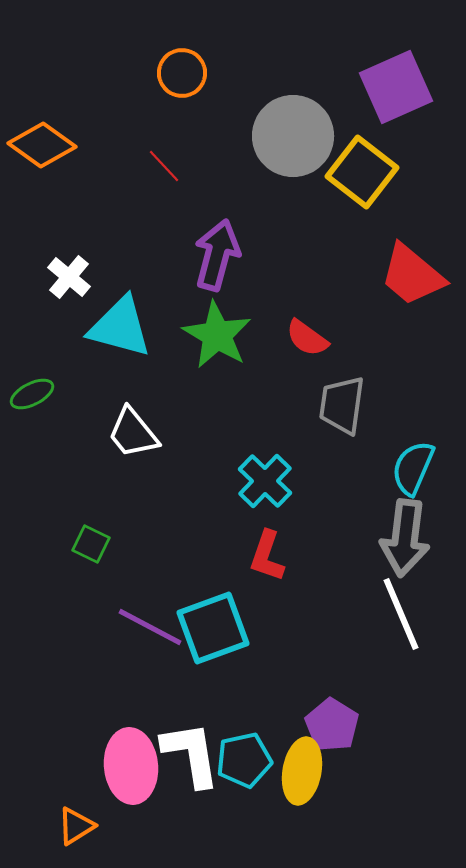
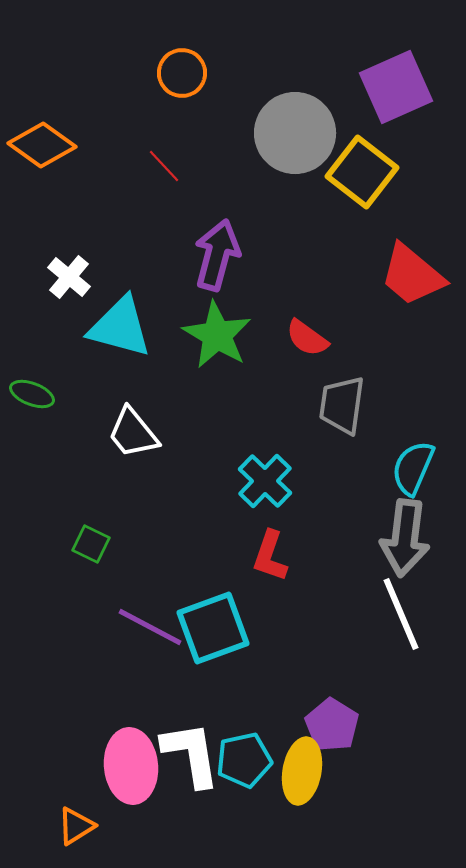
gray circle: moved 2 px right, 3 px up
green ellipse: rotated 48 degrees clockwise
red L-shape: moved 3 px right
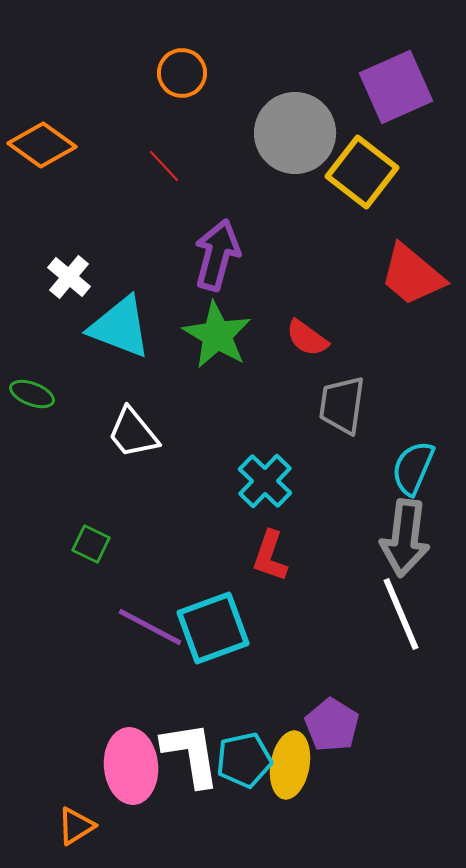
cyan triangle: rotated 6 degrees clockwise
yellow ellipse: moved 12 px left, 6 px up
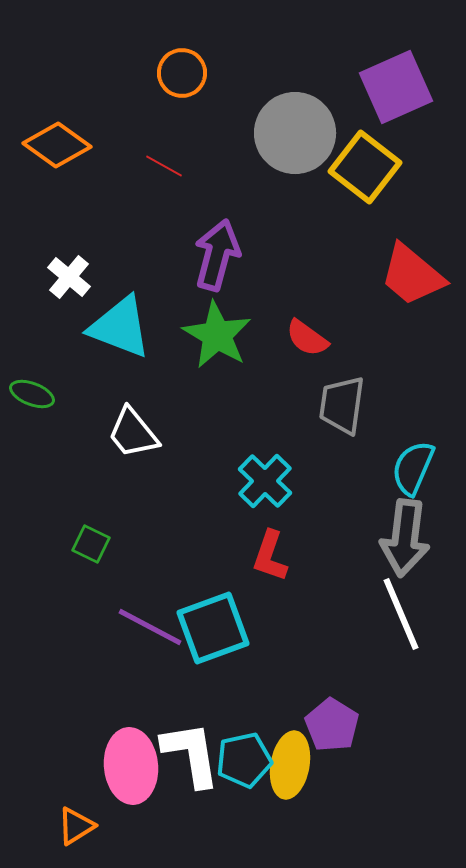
orange diamond: moved 15 px right
red line: rotated 18 degrees counterclockwise
yellow square: moved 3 px right, 5 px up
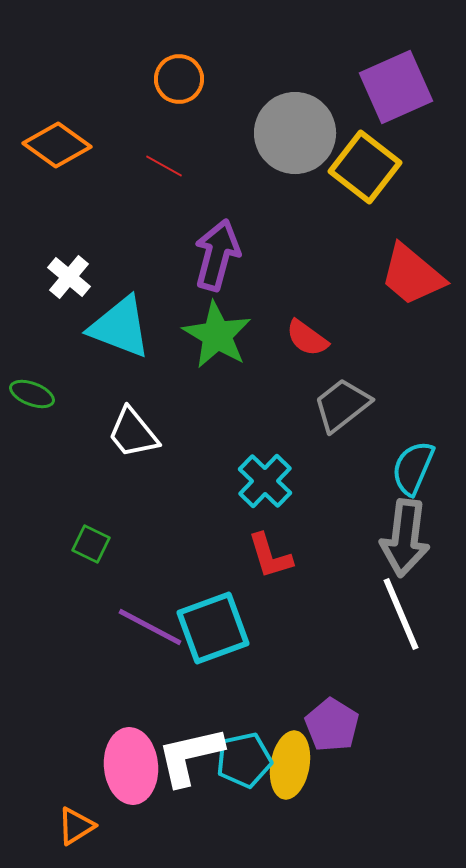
orange circle: moved 3 px left, 6 px down
gray trapezoid: rotated 44 degrees clockwise
red L-shape: rotated 36 degrees counterclockwise
white L-shape: moved 1 px left, 2 px down; rotated 94 degrees counterclockwise
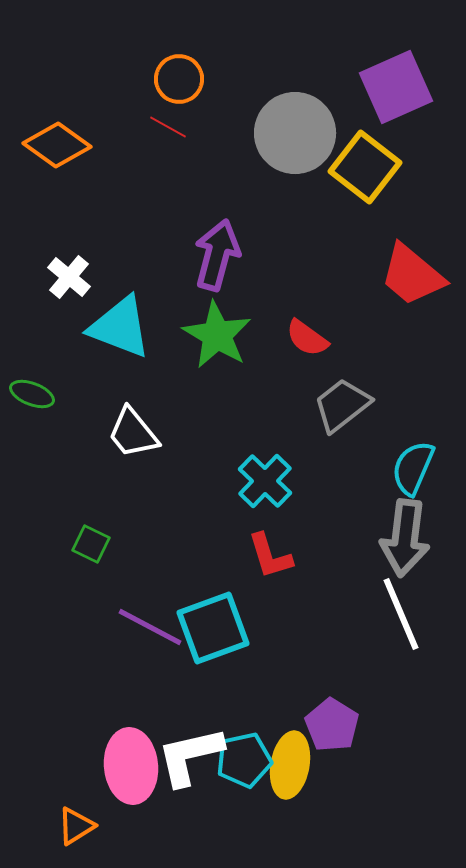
red line: moved 4 px right, 39 px up
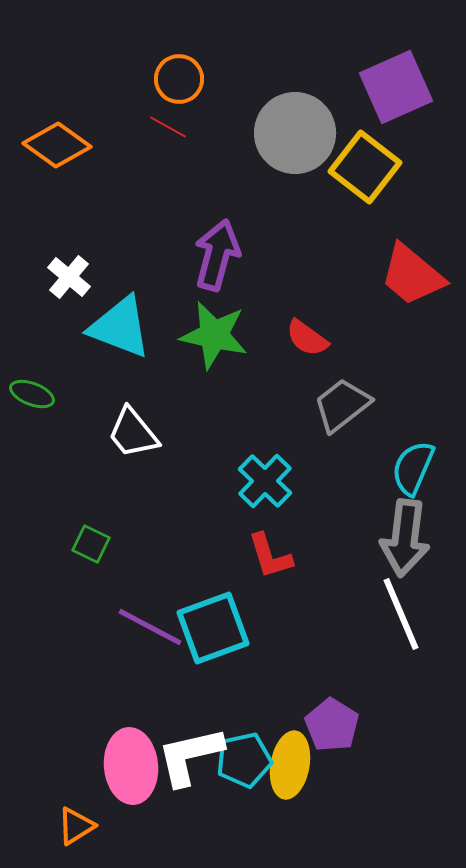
green star: moved 3 px left; rotated 18 degrees counterclockwise
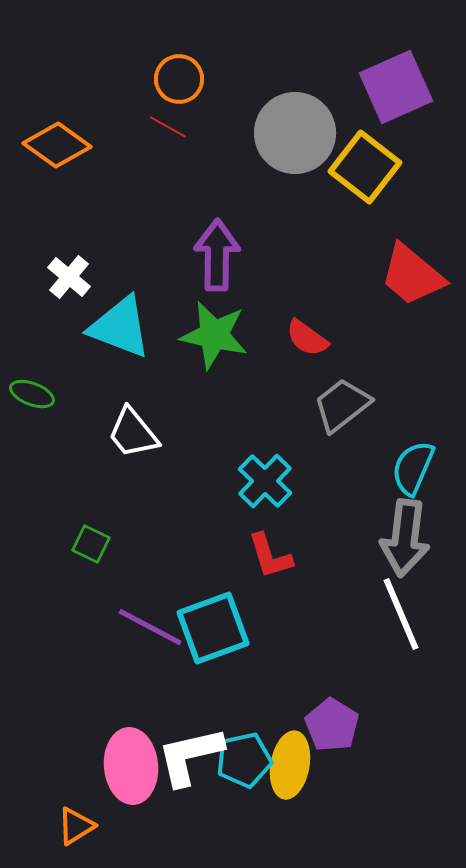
purple arrow: rotated 14 degrees counterclockwise
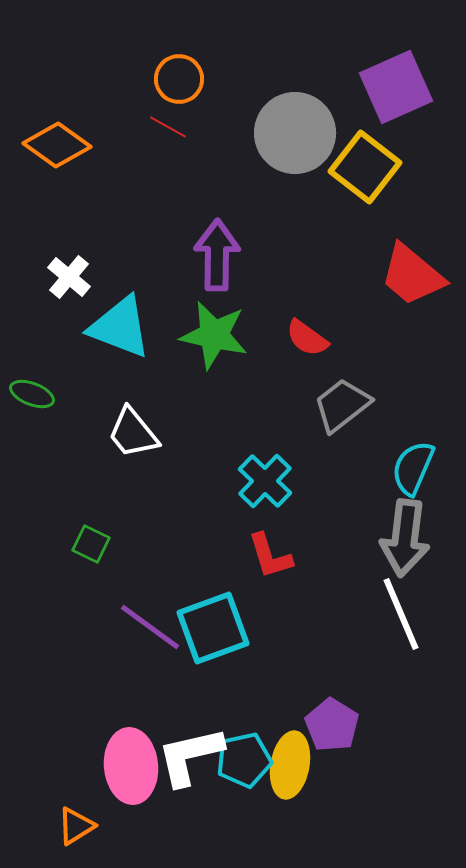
purple line: rotated 8 degrees clockwise
